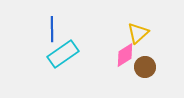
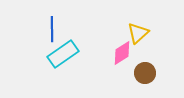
pink diamond: moved 3 px left, 2 px up
brown circle: moved 6 px down
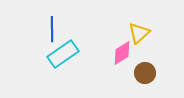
yellow triangle: moved 1 px right
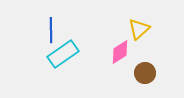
blue line: moved 1 px left, 1 px down
yellow triangle: moved 4 px up
pink diamond: moved 2 px left, 1 px up
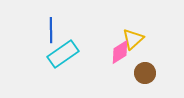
yellow triangle: moved 6 px left, 10 px down
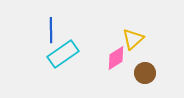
pink diamond: moved 4 px left, 6 px down
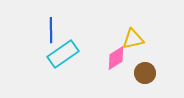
yellow triangle: rotated 30 degrees clockwise
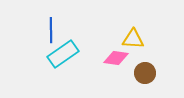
yellow triangle: rotated 15 degrees clockwise
pink diamond: rotated 40 degrees clockwise
